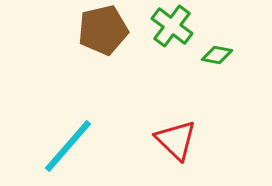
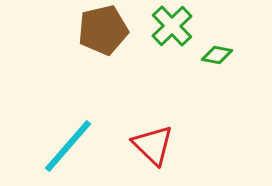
green cross: rotated 9 degrees clockwise
red triangle: moved 23 px left, 5 px down
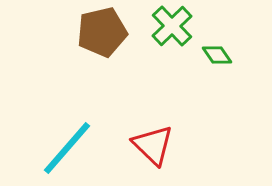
brown pentagon: moved 1 px left, 2 px down
green diamond: rotated 44 degrees clockwise
cyan line: moved 1 px left, 2 px down
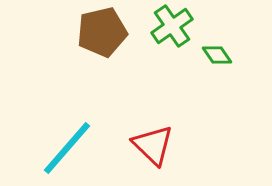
green cross: rotated 9 degrees clockwise
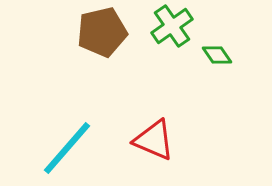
red triangle: moved 1 px right, 5 px up; rotated 21 degrees counterclockwise
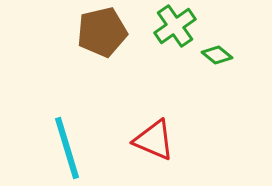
green cross: moved 3 px right
green diamond: rotated 16 degrees counterclockwise
cyan line: rotated 58 degrees counterclockwise
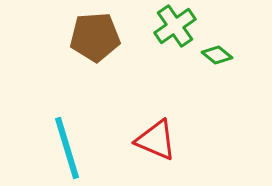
brown pentagon: moved 7 px left, 5 px down; rotated 9 degrees clockwise
red triangle: moved 2 px right
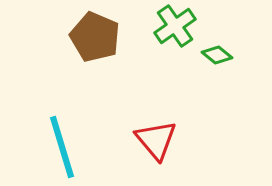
brown pentagon: rotated 27 degrees clockwise
red triangle: rotated 27 degrees clockwise
cyan line: moved 5 px left, 1 px up
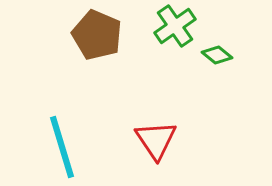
brown pentagon: moved 2 px right, 2 px up
red triangle: rotated 6 degrees clockwise
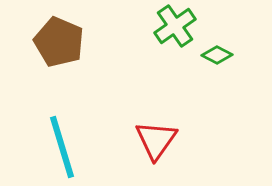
brown pentagon: moved 38 px left, 7 px down
green diamond: rotated 12 degrees counterclockwise
red triangle: rotated 9 degrees clockwise
